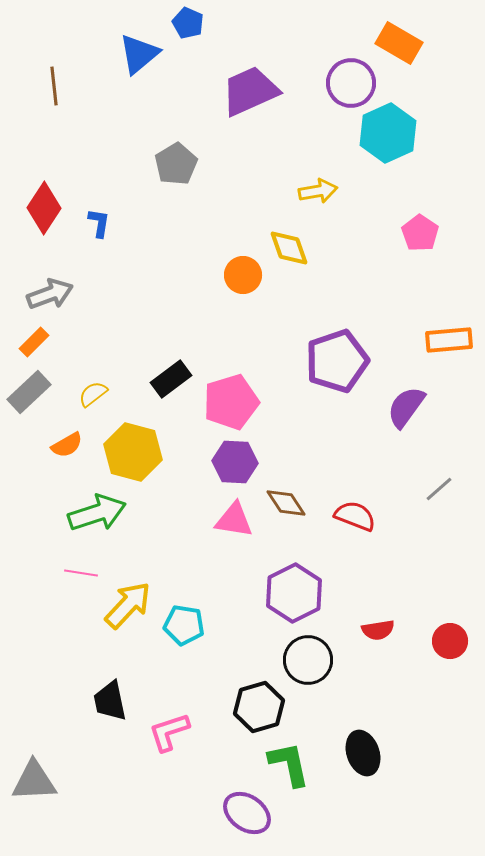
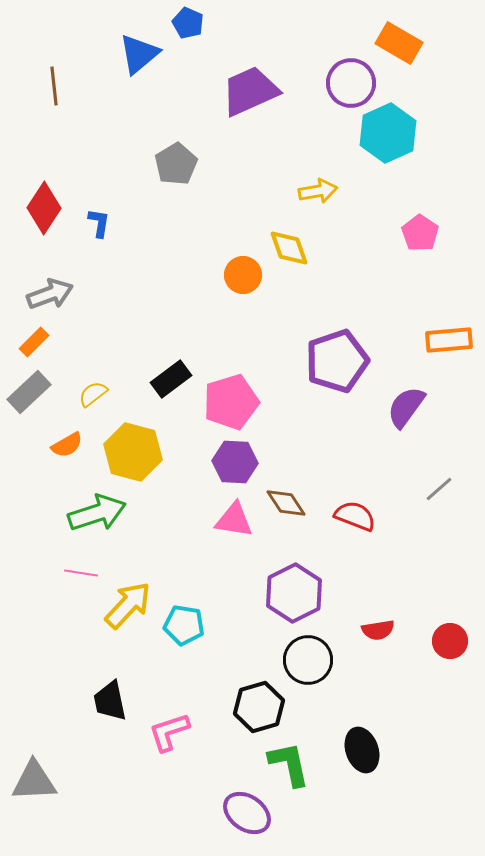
black ellipse at (363, 753): moved 1 px left, 3 px up
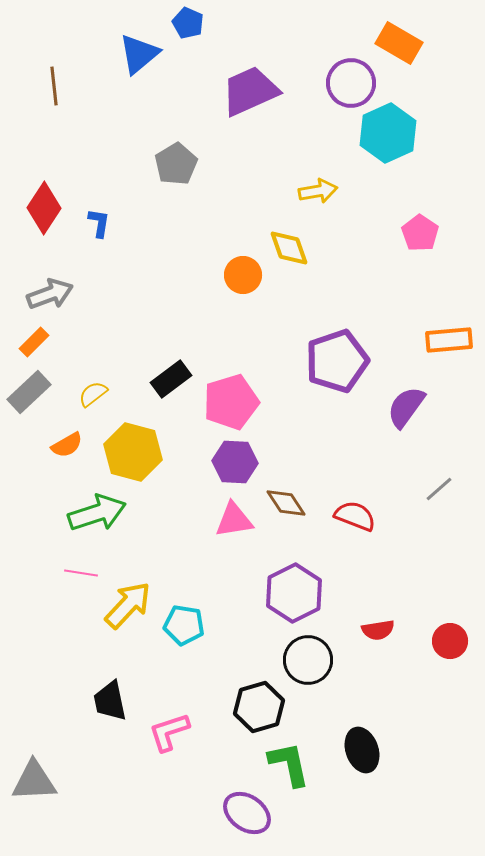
pink triangle at (234, 520): rotated 18 degrees counterclockwise
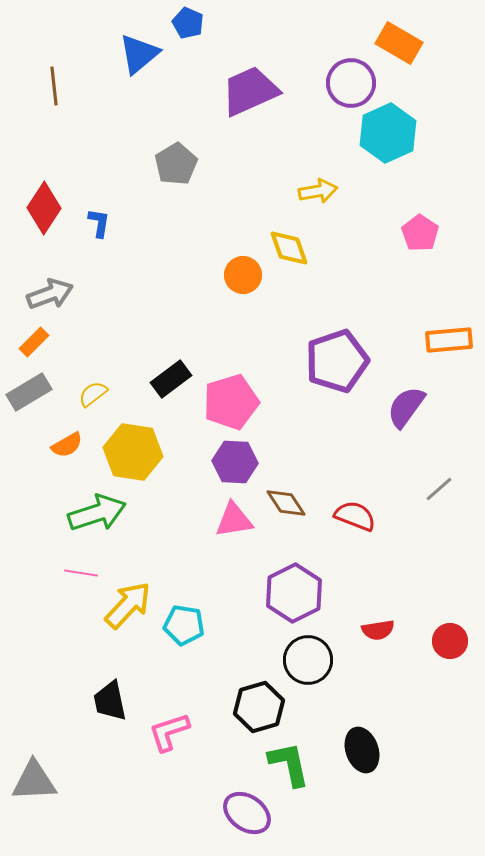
gray rectangle at (29, 392): rotated 12 degrees clockwise
yellow hexagon at (133, 452): rotated 6 degrees counterclockwise
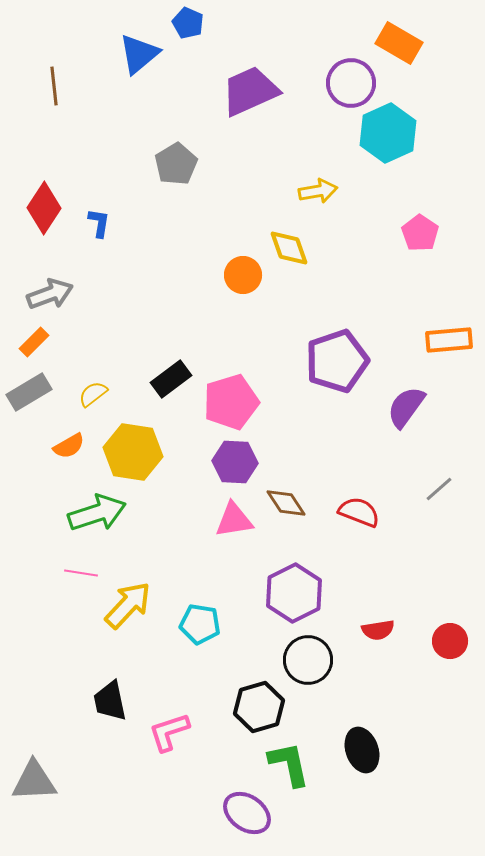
orange semicircle at (67, 445): moved 2 px right, 1 px down
red semicircle at (355, 516): moved 4 px right, 4 px up
cyan pentagon at (184, 625): moved 16 px right, 1 px up
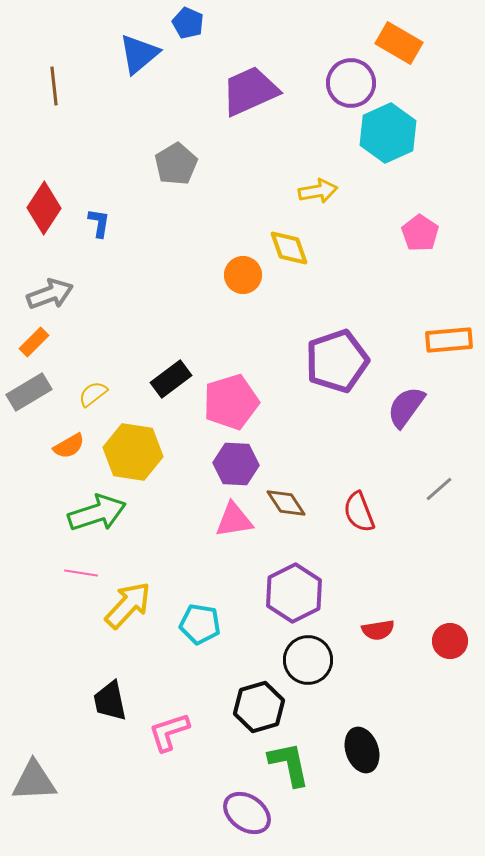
purple hexagon at (235, 462): moved 1 px right, 2 px down
red semicircle at (359, 512): rotated 132 degrees counterclockwise
